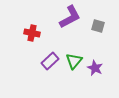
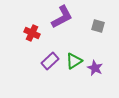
purple L-shape: moved 8 px left
red cross: rotated 14 degrees clockwise
green triangle: rotated 18 degrees clockwise
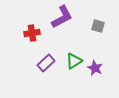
red cross: rotated 35 degrees counterclockwise
purple rectangle: moved 4 px left, 2 px down
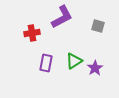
purple rectangle: rotated 36 degrees counterclockwise
purple star: rotated 14 degrees clockwise
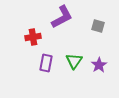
red cross: moved 1 px right, 4 px down
green triangle: rotated 24 degrees counterclockwise
purple star: moved 4 px right, 3 px up
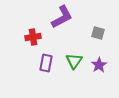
gray square: moved 7 px down
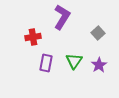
purple L-shape: rotated 30 degrees counterclockwise
gray square: rotated 32 degrees clockwise
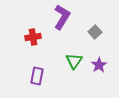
gray square: moved 3 px left, 1 px up
purple rectangle: moved 9 px left, 13 px down
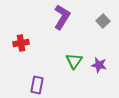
gray square: moved 8 px right, 11 px up
red cross: moved 12 px left, 6 px down
purple star: rotated 28 degrees counterclockwise
purple rectangle: moved 9 px down
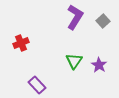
purple L-shape: moved 13 px right
red cross: rotated 14 degrees counterclockwise
purple star: rotated 21 degrees clockwise
purple rectangle: rotated 54 degrees counterclockwise
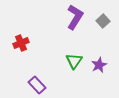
purple star: rotated 14 degrees clockwise
